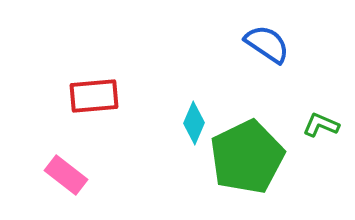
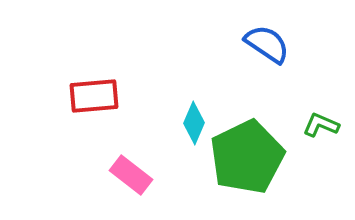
pink rectangle: moved 65 px right
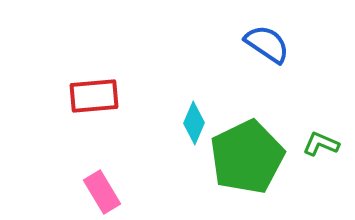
green L-shape: moved 19 px down
pink rectangle: moved 29 px left, 17 px down; rotated 21 degrees clockwise
